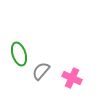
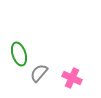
gray semicircle: moved 2 px left, 2 px down
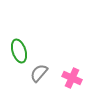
green ellipse: moved 3 px up
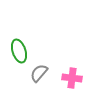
pink cross: rotated 18 degrees counterclockwise
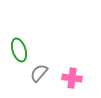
green ellipse: moved 1 px up
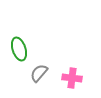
green ellipse: moved 1 px up
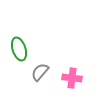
gray semicircle: moved 1 px right, 1 px up
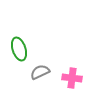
gray semicircle: rotated 24 degrees clockwise
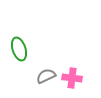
gray semicircle: moved 6 px right, 4 px down
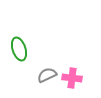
gray semicircle: moved 1 px right, 1 px up
